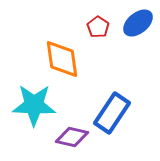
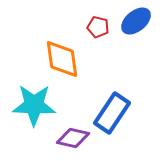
blue ellipse: moved 2 px left, 2 px up
red pentagon: rotated 20 degrees counterclockwise
purple diamond: moved 1 px right, 1 px down
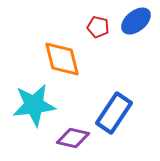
orange diamond: rotated 6 degrees counterclockwise
cyan star: rotated 9 degrees counterclockwise
blue rectangle: moved 2 px right
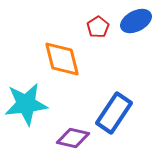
blue ellipse: rotated 12 degrees clockwise
red pentagon: rotated 25 degrees clockwise
cyan star: moved 8 px left, 1 px up
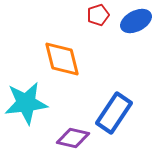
red pentagon: moved 12 px up; rotated 15 degrees clockwise
cyan star: moved 1 px up
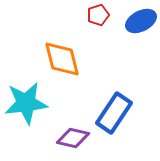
blue ellipse: moved 5 px right
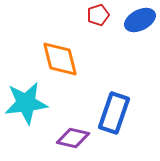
blue ellipse: moved 1 px left, 1 px up
orange diamond: moved 2 px left
blue rectangle: rotated 15 degrees counterclockwise
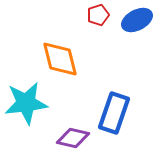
blue ellipse: moved 3 px left
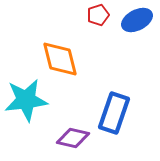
cyan star: moved 3 px up
